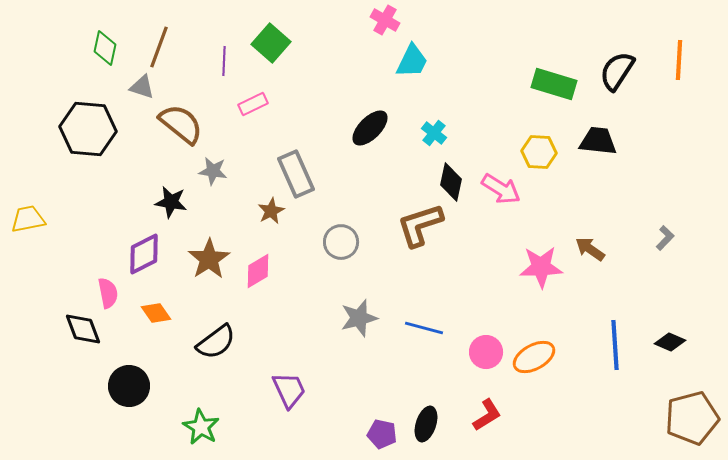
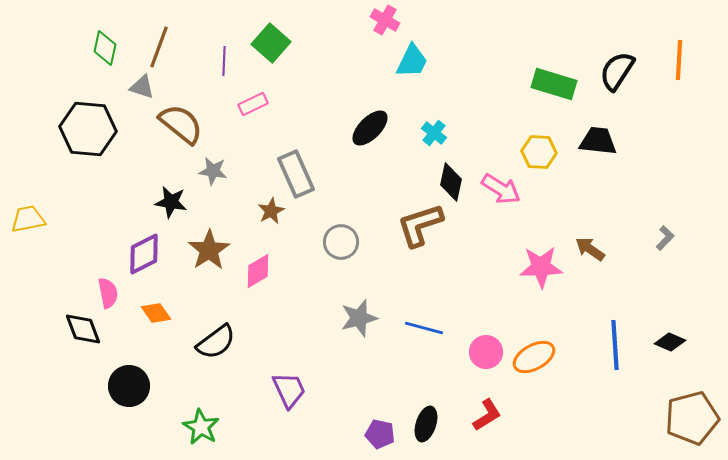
brown star at (209, 259): moved 9 px up
purple pentagon at (382, 434): moved 2 px left
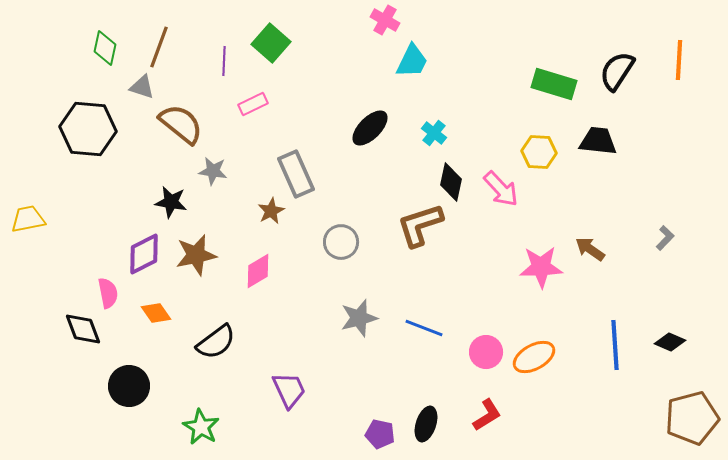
pink arrow at (501, 189): rotated 15 degrees clockwise
brown star at (209, 250): moved 13 px left, 5 px down; rotated 21 degrees clockwise
blue line at (424, 328): rotated 6 degrees clockwise
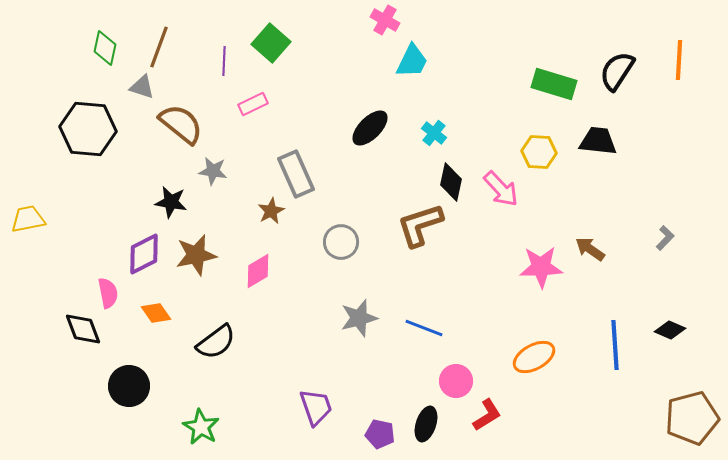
black diamond at (670, 342): moved 12 px up
pink circle at (486, 352): moved 30 px left, 29 px down
purple trapezoid at (289, 390): moved 27 px right, 17 px down; rotated 6 degrees clockwise
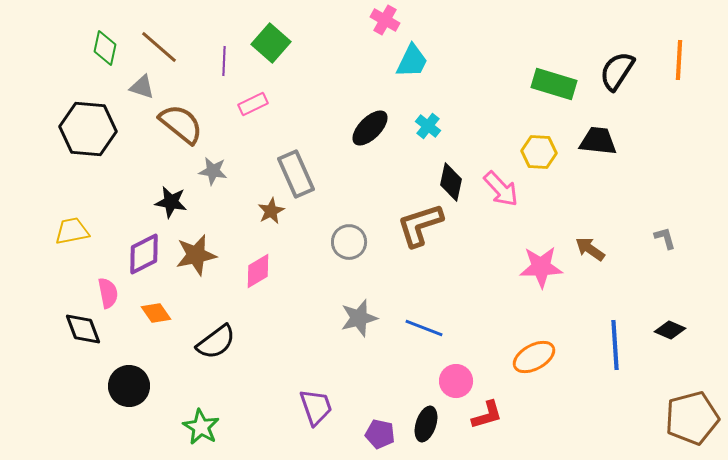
brown line at (159, 47): rotated 69 degrees counterclockwise
cyan cross at (434, 133): moved 6 px left, 7 px up
yellow trapezoid at (28, 219): moved 44 px right, 12 px down
gray L-shape at (665, 238): rotated 60 degrees counterclockwise
gray circle at (341, 242): moved 8 px right
red L-shape at (487, 415): rotated 16 degrees clockwise
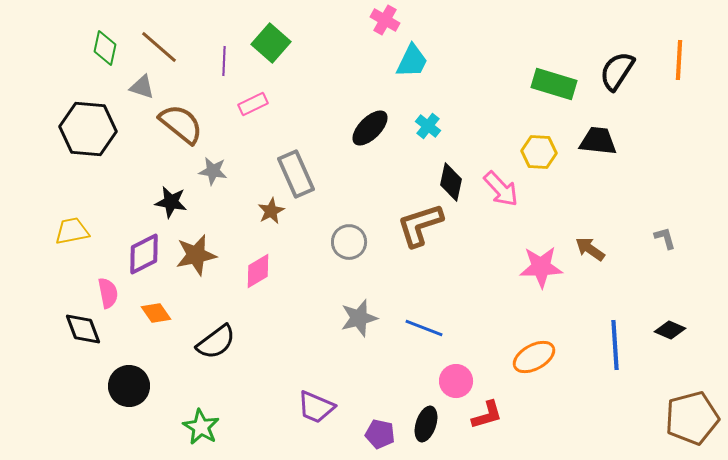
purple trapezoid at (316, 407): rotated 132 degrees clockwise
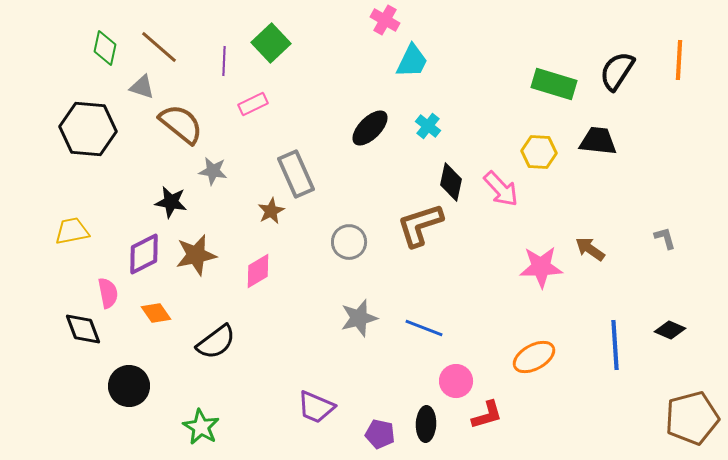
green square at (271, 43): rotated 6 degrees clockwise
black ellipse at (426, 424): rotated 16 degrees counterclockwise
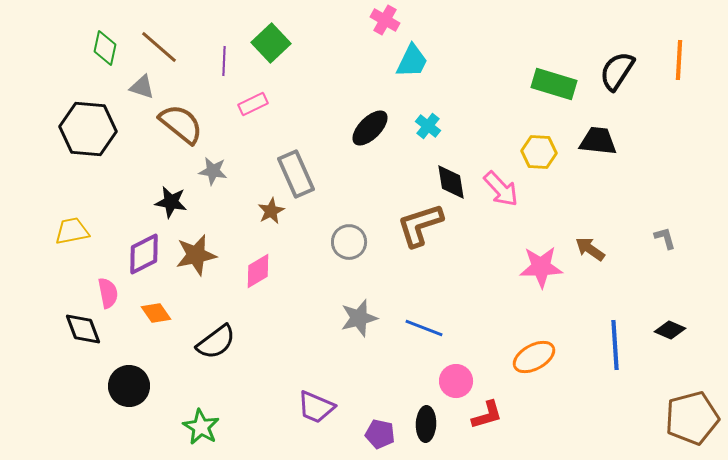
black diamond at (451, 182): rotated 21 degrees counterclockwise
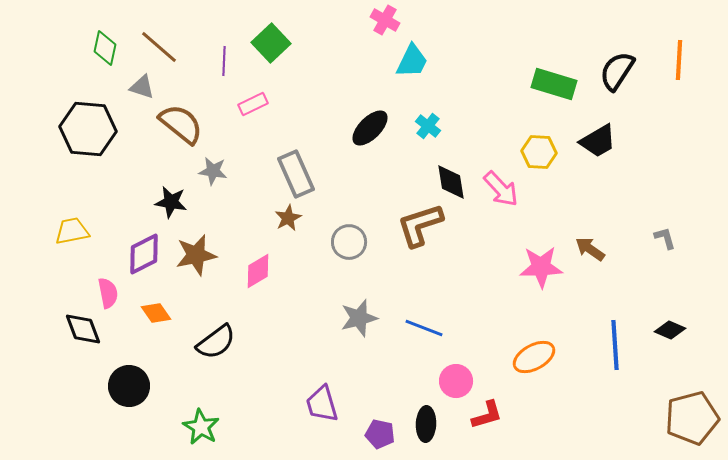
black trapezoid at (598, 141): rotated 144 degrees clockwise
brown star at (271, 211): moved 17 px right, 7 px down
purple trapezoid at (316, 407): moved 6 px right, 3 px up; rotated 51 degrees clockwise
